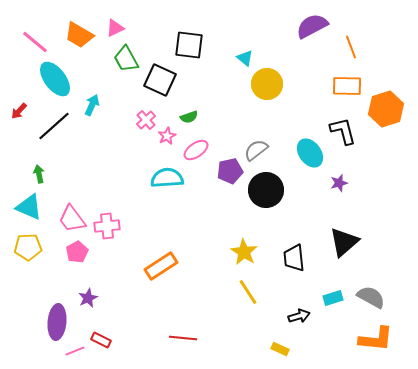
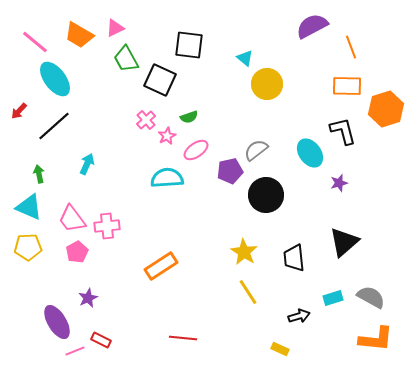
cyan arrow at (92, 105): moved 5 px left, 59 px down
black circle at (266, 190): moved 5 px down
purple ellipse at (57, 322): rotated 36 degrees counterclockwise
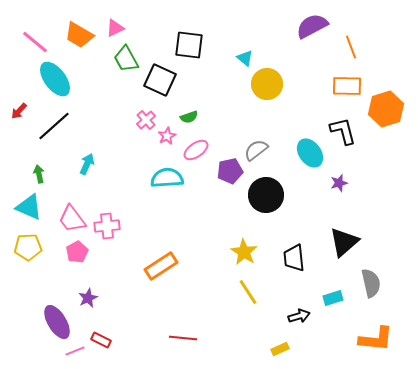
gray semicircle at (371, 297): moved 14 px up; rotated 48 degrees clockwise
yellow rectangle at (280, 349): rotated 48 degrees counterclockwise
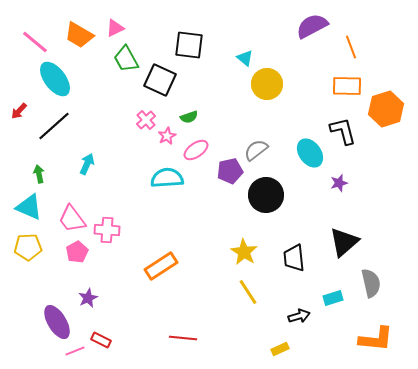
pink cross at (107, 226): moved 4 px down; rotated 10 degrees clockwise
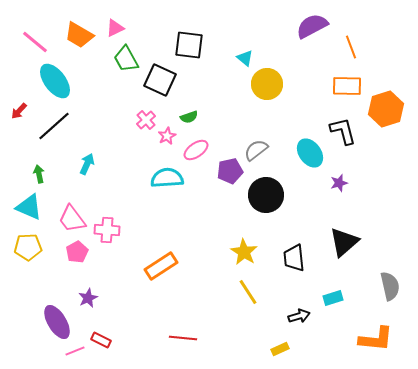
cyan ellipse at (55, 79): moved 2 px down
gray semicircle at (371, 283): moved 19 px right, 3 px down
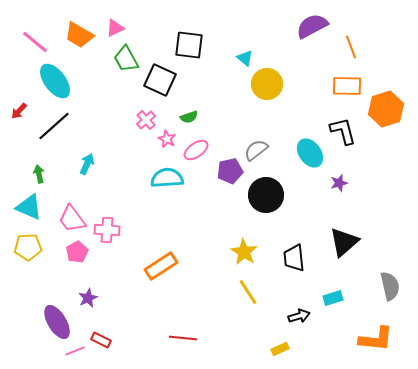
pink star at (167, 136): moved 3 px down; rotated 18 degrees counterclockwise
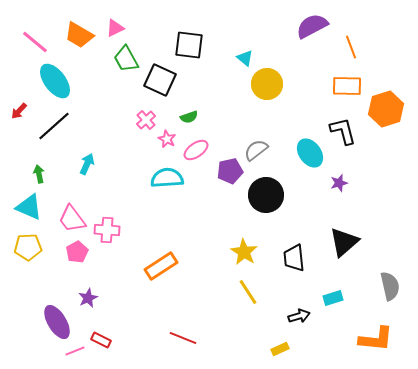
red line at (183, 338): rotated 16 degrees clockwise
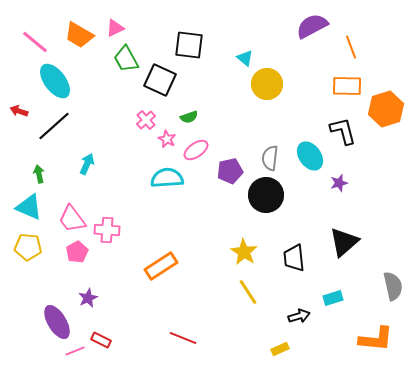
red arrow at (19, 111): rotated 66 degrees clockwise
gray semicircle at (256, 150): moved 14 px right, 8 px down; rotated 45 degrees counterclockwise
cyan ellipse at (310, 153): moved 3 px down
yellow pentagon at (28, 247): rotated 8 degrees clockwise
gray semicircle at (390, 286): moved 3 px right
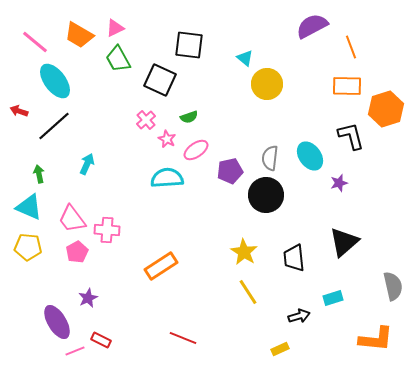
green trapezoid at (126, 59): moved 8 px left
black L-shape at (343, 131): moved 8 px right, 5 px down
